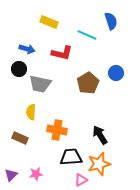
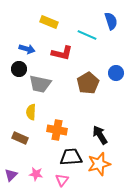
pink star: rotated 16 degrees clockwise
pink triangle: moved 19 px left; rotated 24 degrees counterclockwise
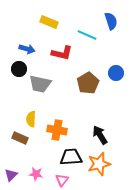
yellow semicircle: moved 7 px down
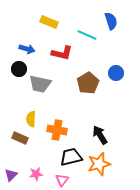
black trapezoid: rotated 10 degrees counterclockwise
pink star: rotated 16 degrees counterclockwise
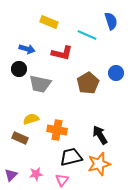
yellow semicircle: rotated 70 degrees clockwise
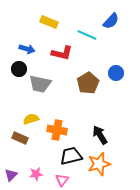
blue semicircle: rotated 60 degrees clockwise
black trapezoid: moved 1 px up
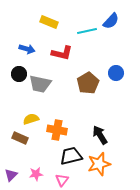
cyan line: moved 4 px up; rotated 36 degrees counterclockwise
black circle: moved 5 px down
